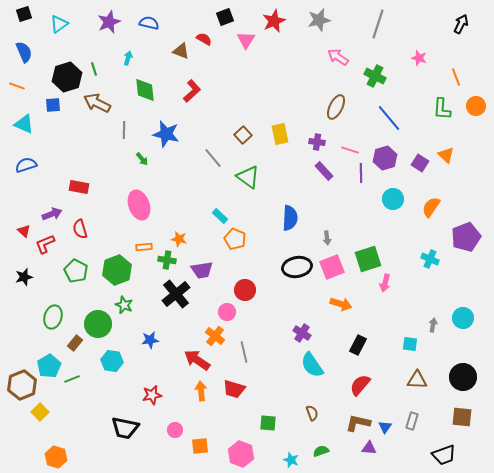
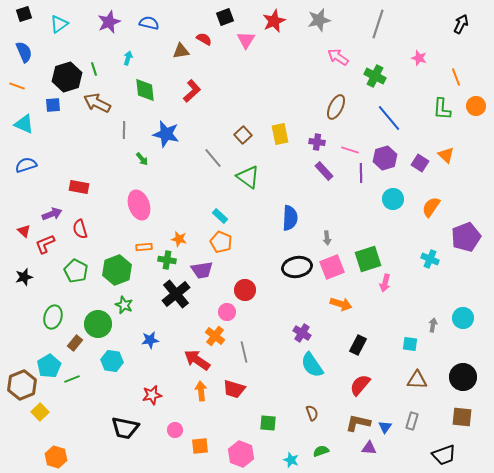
brown triangle at (181, 51): rotated 30 degrees counterclockwise
orange pentagon at (235, 239): moved 14 px left, 3 px down
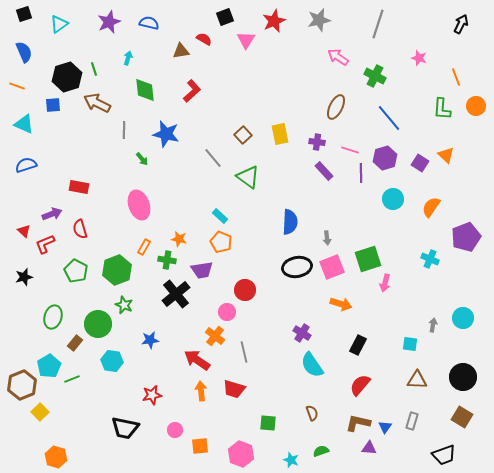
blue semicircle at (290, 218): moved 4 px down
orange rectangle at (144, 247): rotated 56 degrees counterclockwise
brown square at (462, 417): rotated 25 degrees clockwise
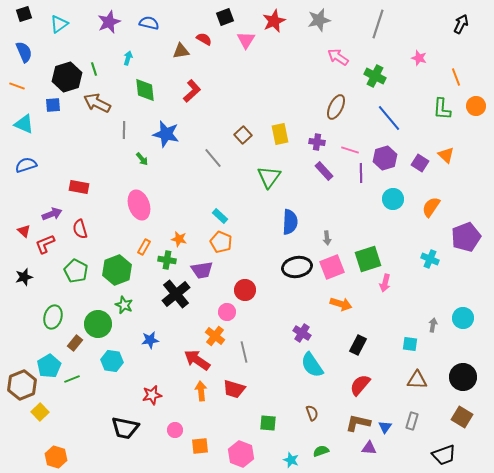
green triangle at (248, 177): moved 21 px right; rotated 30 degrees clockwise
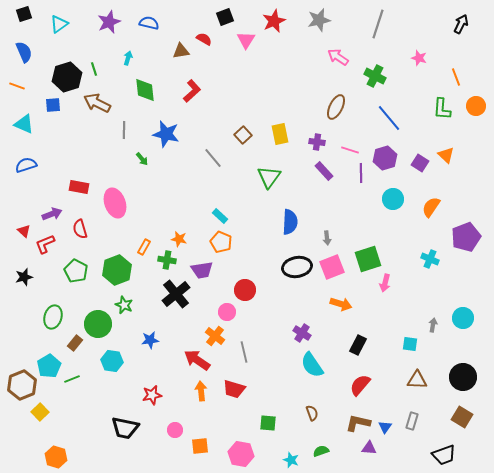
pink ellipse at (139, 205): moved 24 px left, 2 px up
pink hexagon at (241, 454): rotated 10 degrees counterclockwise
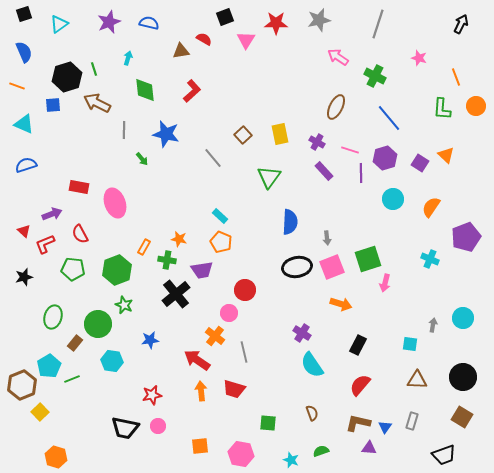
red star at (274, 21): moved 2 px right, 2 px down; rotated 25 degrees clockwise
purple cross at (317, 142): rotated 21 degrees clockwise
red semicircle at (80, 229): moved 5 px down; rotated 12 degrees counterclockwise
green pentagon at (76, 271): moved 3 px left, 2 px up; rotated 20 degrees counterclockwise
pink circle at (227, 312): moved 2 px right, 1 px down
pink circle at (175, 430): moved 17 px left, 4 px up
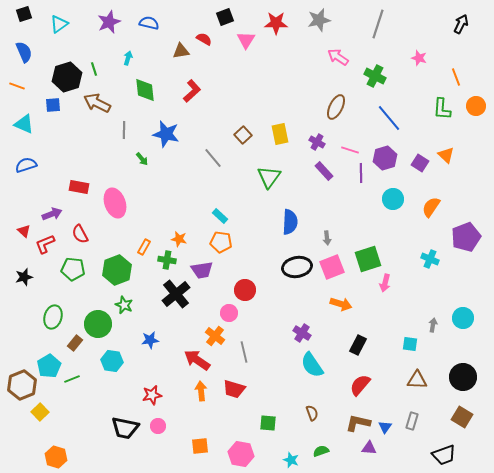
orange pentagon at (221, 242): rotated 15 degrees counterclockwise
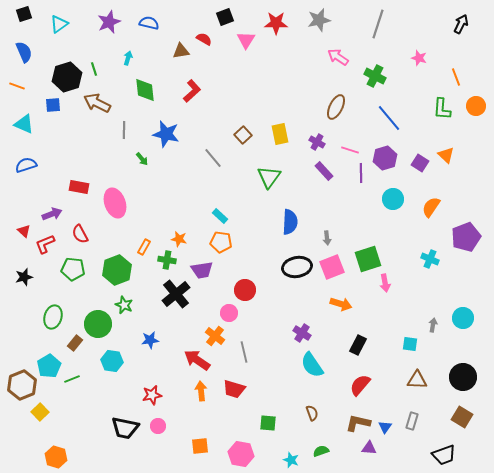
pink arrow at (385, 283): rotated 24 degrees counterclockwise
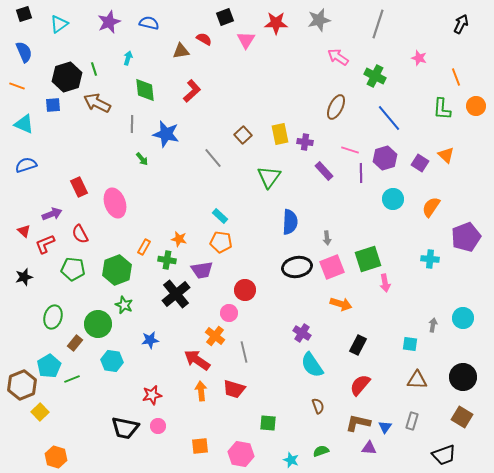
gray line at (124, 130): moved 8 px right, 6 px up
purple cross at (317, 142): moved 12 px left; rotated 21 degrees counterclockwise
red rectangle at (79, 187): rotated 54 degrees clockwise
cyan cross at (430, 259): rotated 18 degrees counterclockwise
brown semicircle at (312, 413): moved 6 px right, 7 px up
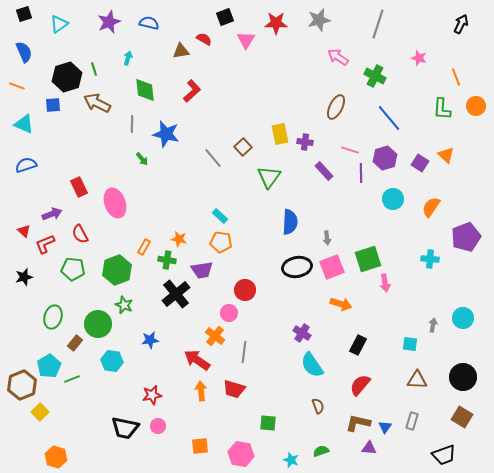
brown square at (243, 135): moved 12 px down
gray line at (244, 352): rotated 20 degrees clockwise
